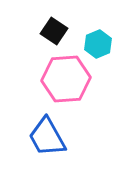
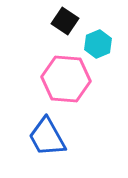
black square: moved 11 px right, 10 px up
pink hexagon: rotated 9 degrees clockwise
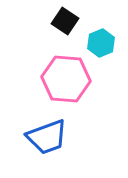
cyan hexagon: moved 3 px right, 1 px up
blue trapezoid: rotated 81 degrees counterclockwise
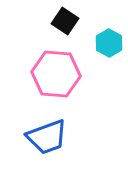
cyan hexagon: moved 8 px right; rotated 8 degrees counterclockwise
pink hexagon: moved 10 px left, 5 px up
